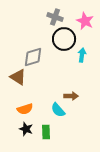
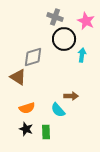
pink star: moved 1 px right
orange semicircle: moved 2 px right, 1 px up
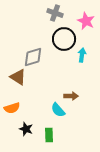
gray cross: moved 4 px up
orange semicircle: moved 15 px left
green rectangle: moved 3 px right, 3 px down
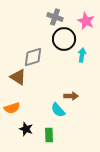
gray cross: moved 4 px down
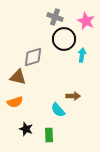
brown triangle: rotated 18 degrees counterclockwise
brown arrow: moved 2 px right
orange semicircle: moved 3 px right, 6 px up
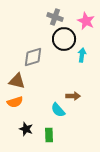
brown triangle: moved 1 px left, 4 px down
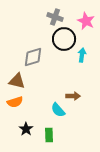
black star: rotated 16 degrees clockwise
